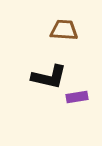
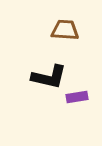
brown trapezoid: moved 1 px right
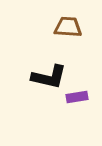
brown trapezoid: moved 3 px right, 3 px up
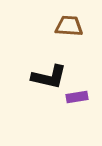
brown trapezoid: moved 1 px right, 1 px up
